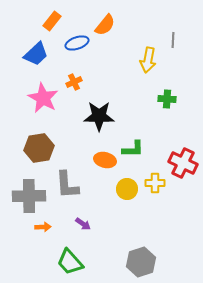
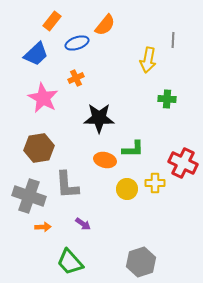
orange cross: moved 2 px right, 4 px up
black star: moved 2 px down
gray cross: rotated 20 degrees clockwise
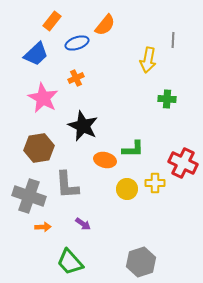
black star: moved 16 px left, 8 px down; rotated 24 degrees clockwise
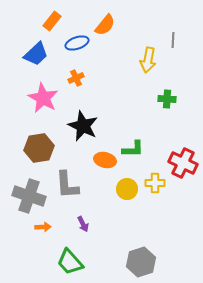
purple arrow: rotated 28 degrees clockwise
